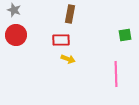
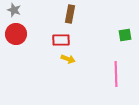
red circle: moved 1 px up
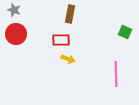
green square: moved 3 px up; rotated 32 degrees clockwise
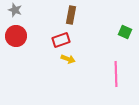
gray star: moved 1 px right
brown rectangle: moved 1 px right, 1 px down
red circle: moved 2 px down
red rectangle: rotated 18 degrees counterclockwise
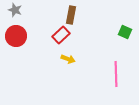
red rectangle: moved 5 px up; rotated 24 degrees counterclockwise
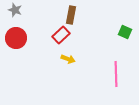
red circle: moved 2 px down
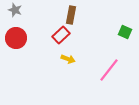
pink line: moved 7 px left, 4 px up; rotated 40 degrees clockwise
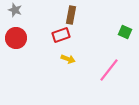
red rectangle: rotated 24 degrees clockwise
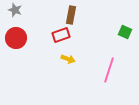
pink line: rotated 20 degrees counterclockwise
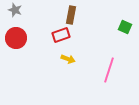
green square: moved 5 px up
